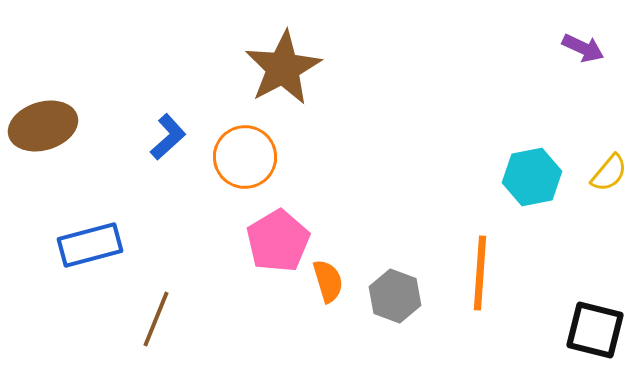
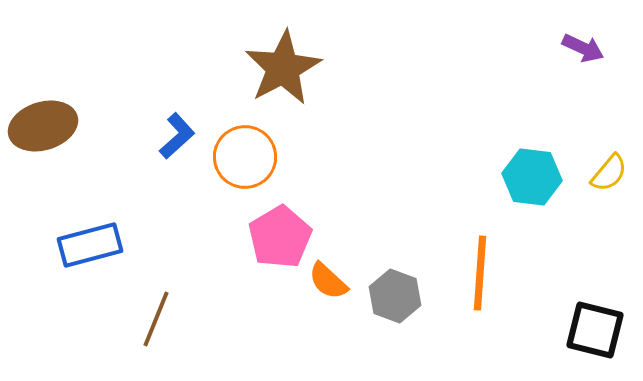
blue L-shape: moved 9 px right, 1 px up
cyan hexagon: rotated 18 degrees clockwise
pink pentagon: moved 2 px right, 4 px up
orange semicircle: rotated 150 degrees clockwise
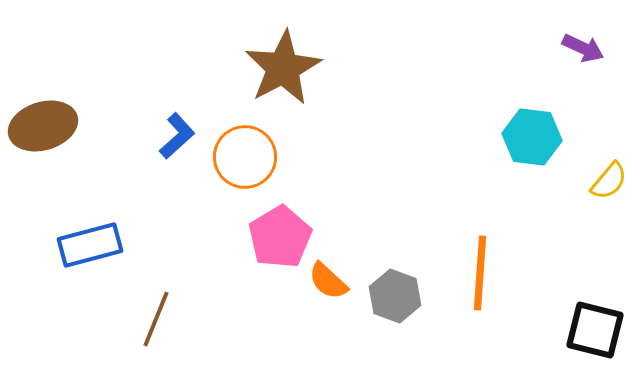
yellow semicircle: moved 8 px down
cyan hexagon: moved 40 px up
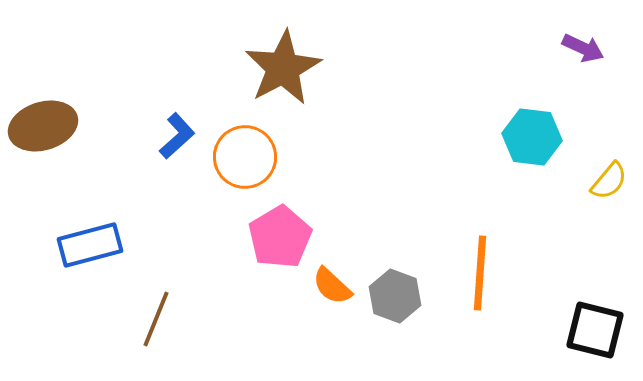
orange semicircle: moved 4 px right, 5 px down
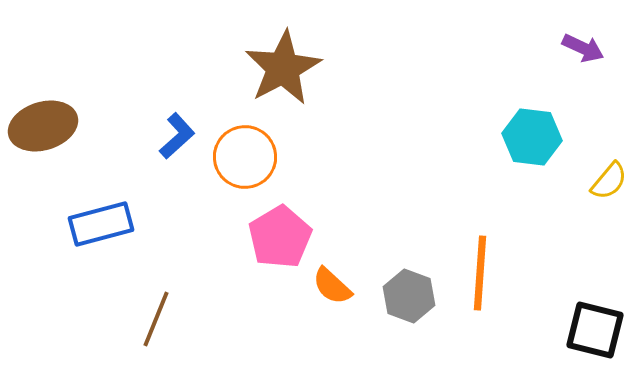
blue rectangle: moved 11 px right, 21 px up
gray hexagon: moved 14 px right
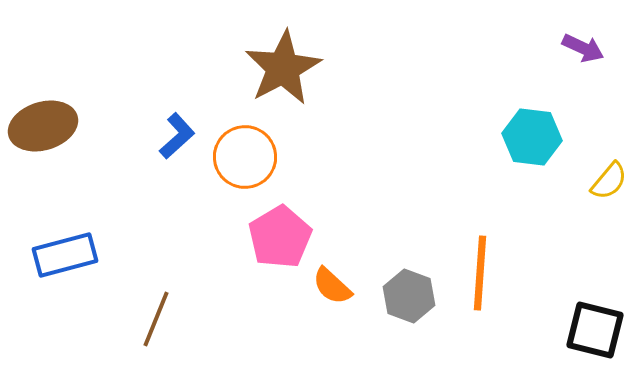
blue rectangle: moved 36 px left, 31 px down
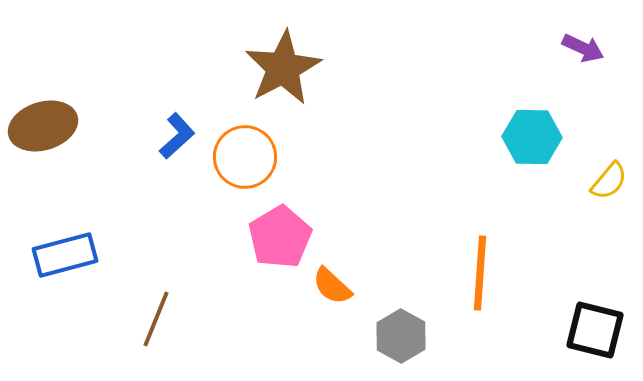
cyan hexagon: rotated 6 degrees counterclockwise
gray hexagon: moved 8 px left, 40 px down; rotated 9 degrees clockwise
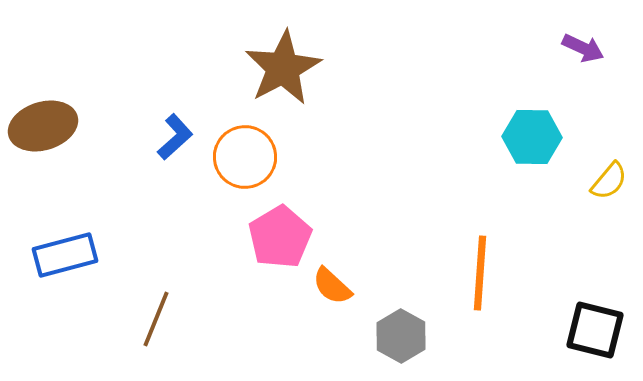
blue L-shape: moved 2 px left, 1 px down
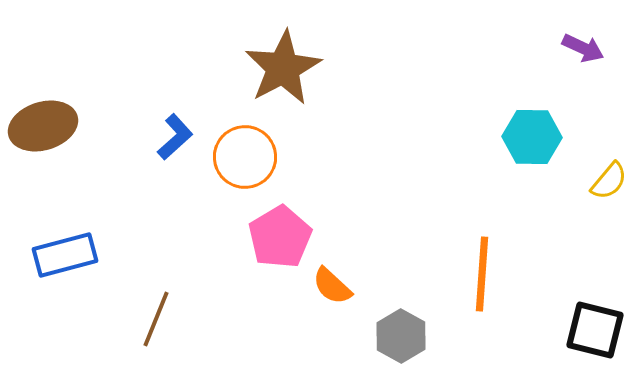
orange line: moved 2 px right, 1 px down
